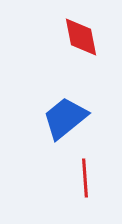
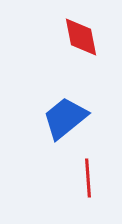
red line: moved 3 px right
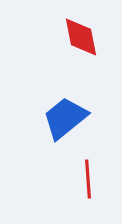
red line: moved 1 px down
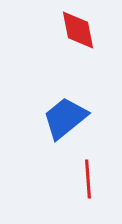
red diamond: moved 3 px left, 7 px up
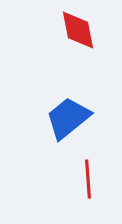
blue trapezoid: moved 3 px right
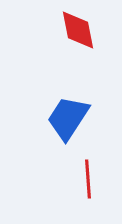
blue trapezoid: rotated 18 degrees counterclockwise
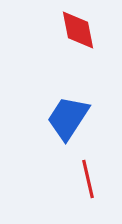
red line: rotated 9 degrees counterclockwise
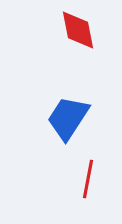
red line: rotated 24 degrees clockwise
